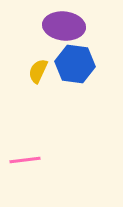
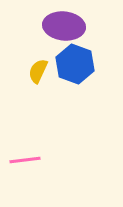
blue hexagon: rotated 12 degrees clockwise
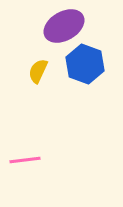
purple ellipse: rotated 36 degrees counterclockwise
blue hexagon: moved 10 px right
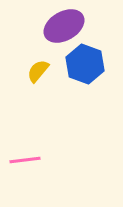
yellow semicircle: rotated 15 degrees clockwise
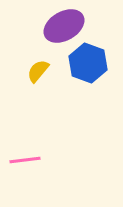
blue hexagon: moved 3 px right, 1 px up
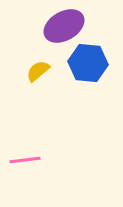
blue hexagon: rotated 15 degrees counterclockwise
yellow semicircle: rotated 10 degrees clockwise
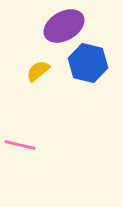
blue hexagon: rotated 9 degrees clockwise
pink line: moved 5 px left, 15 px up; rotated 20 degrees clockwise
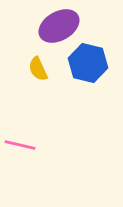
purple ellipse: moved 5 px left
yellow semicircle: moved 2 px up; rotated 75 degrees counterclockwise
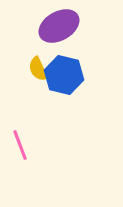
blue hexagon: moved 24 px left, 12 px down
pink line: rotated 56 degrees clockwise
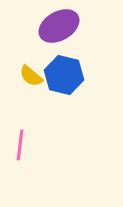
yellow semicircle: moved 7 px left, 7 px down; rotated 25 degrees counterclockwise
pink line: rotated 28 degrees clockwise
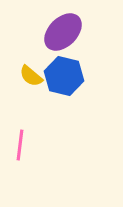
purple ellipse: moved 4 px right, 6 px down; rotated 15 degrees counterclockwise
blue hexagon: moved 1 px down
